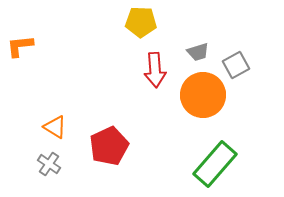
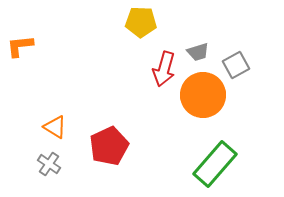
red arrow: moved 9 px right, 1 px up; rotated 20 degrees clockwise
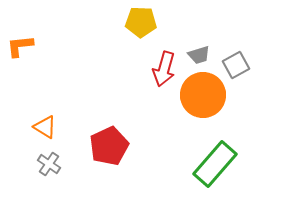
gray trapezoid: moved 1 px right, 3 px down
orange triangle: moved 10 px left
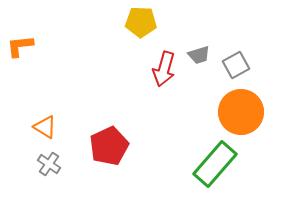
orange circle: moved 38 px right, 17 px down
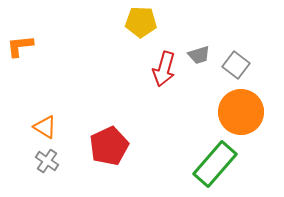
gray square: rotated 24 degrees counterclockwise
gray cross: moved 2 px left, 3 px up
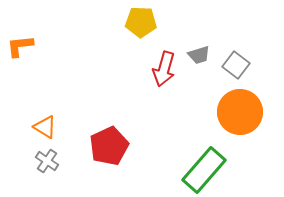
orange circle: moved 1 px left
green rectangle: moved 11 px left, 6 px down
